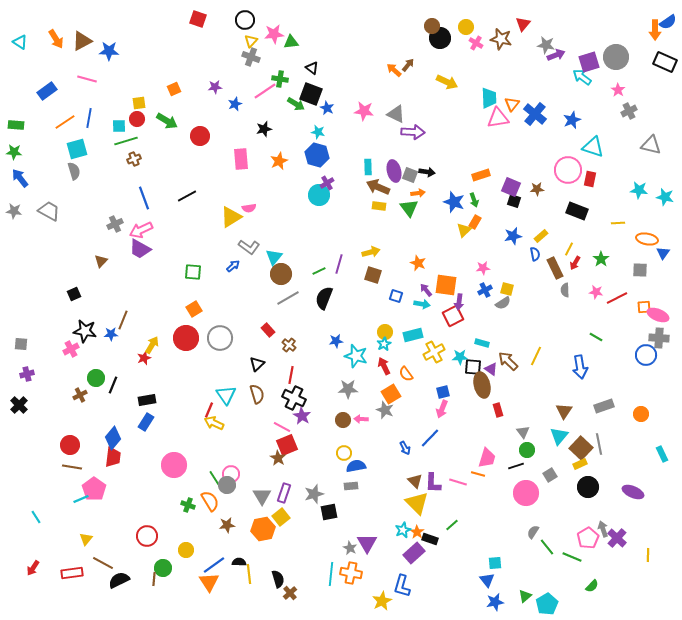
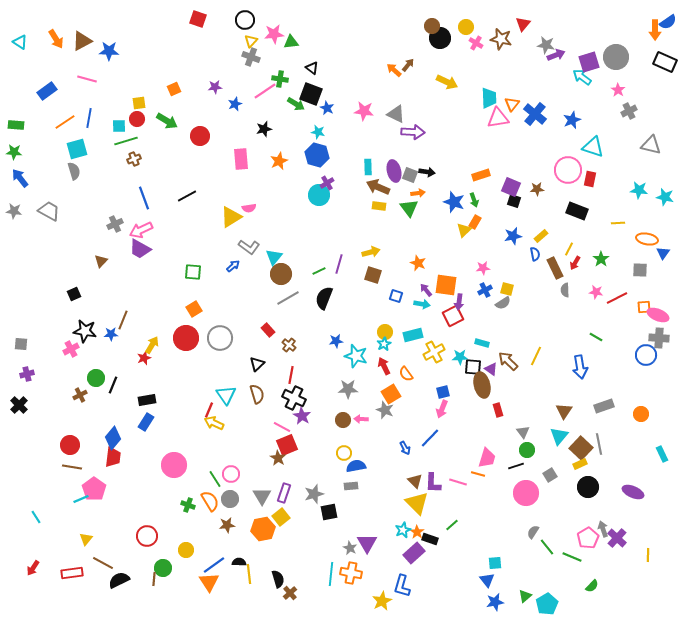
gray circle at (227, 485): moved 3 px right, 14 px down
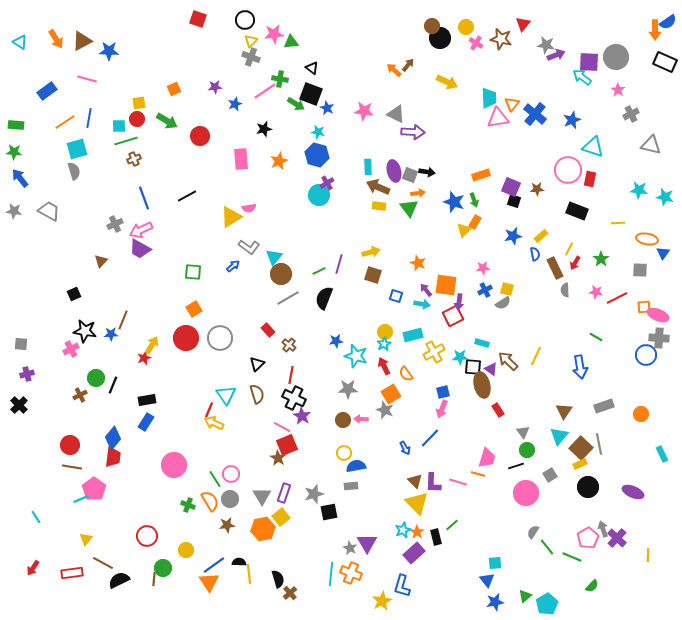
purple square at (589, 62): rotated 20 degrees clockwise
gray cross at (629, 111): moved 2 px right, 3 px down
red rectangle at (498, 410): rotated 16 degrees counterclockwise
black rectangle at (430, 539): moved 6 px right, 2 px up; rotated 56 degrees clockwise
orange cross at (351, 573): rotated 10 degrees clockwise
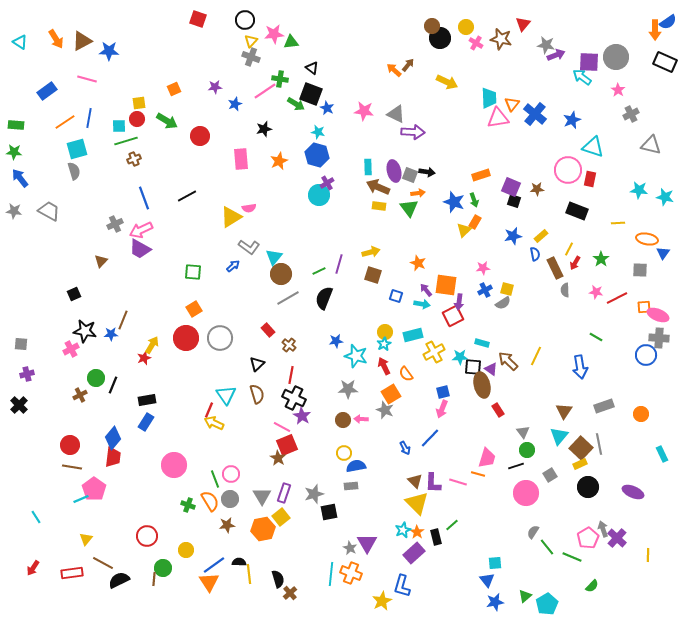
green line at (215, 479): rotated 12 degrees clockwise
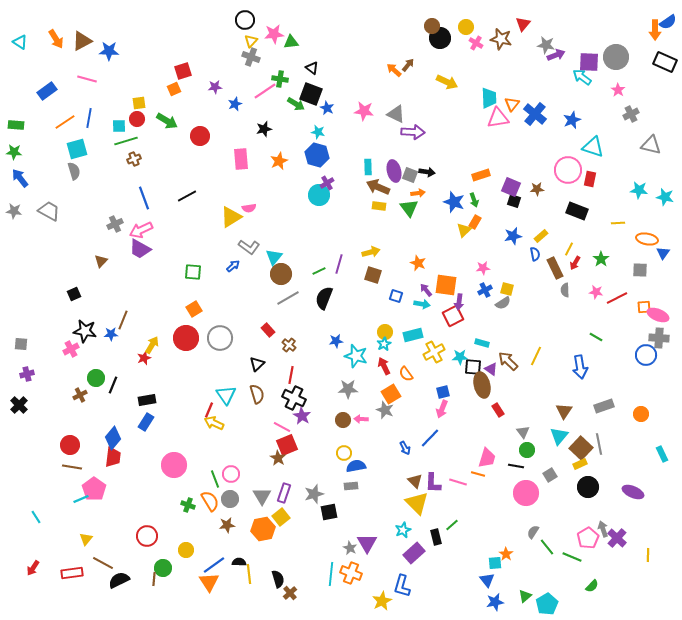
red square at (198, 19): moved 15 px left, 52 px down; rotated 36 degrees counterclockwise
black line at (516, 466): rotated 28 degrees clockwise
orange star at (417, 532): moved 89 px right, 22 px down
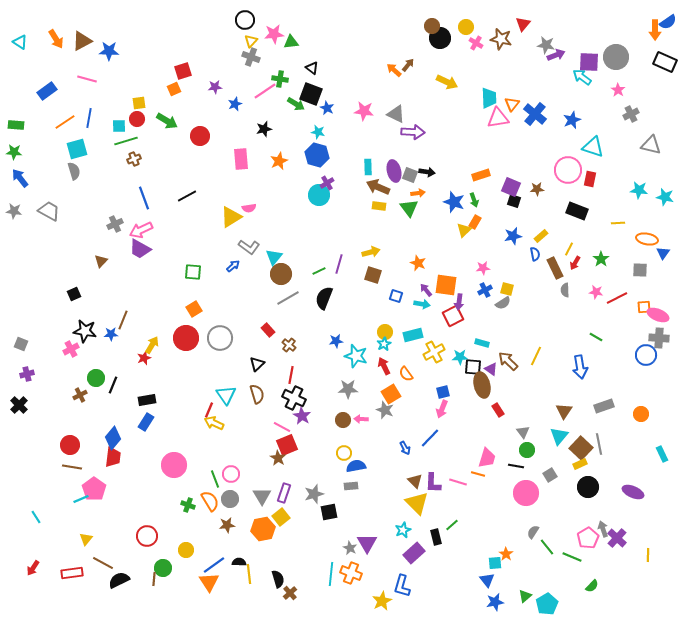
gray square at (21, 344): rotated 16 degrees clockwise
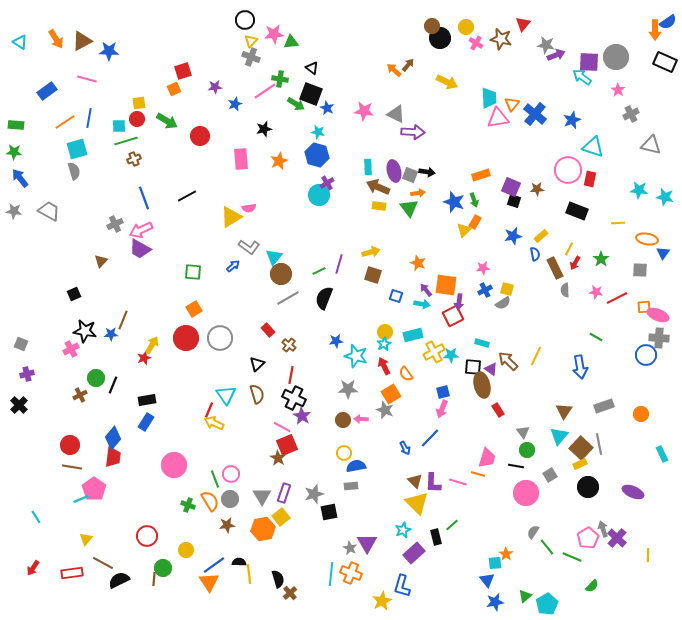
cyan star at (460, 357): moved 9 px left, 2 px up
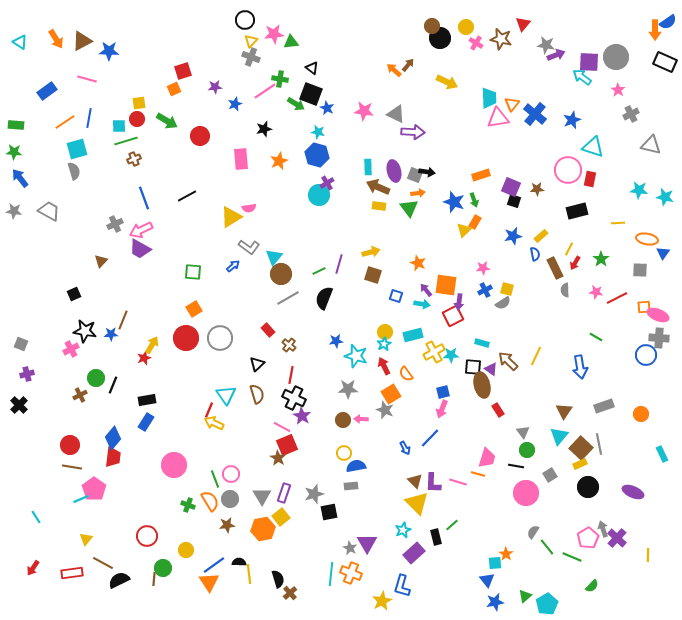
gray square at (410, 175): moved 5 px right
black rectangle at (577, 211): rotated 35 degrees counterclockwise
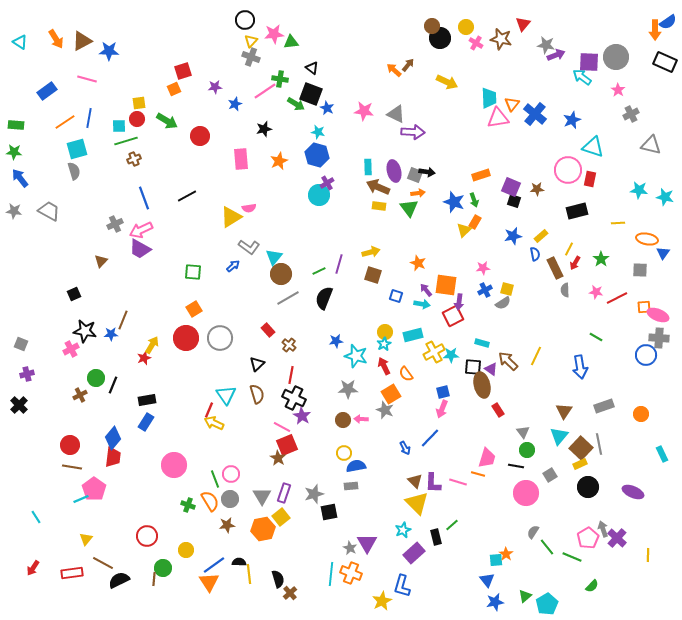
cyan square at (495, 563): moved 1 px right, 3 px up
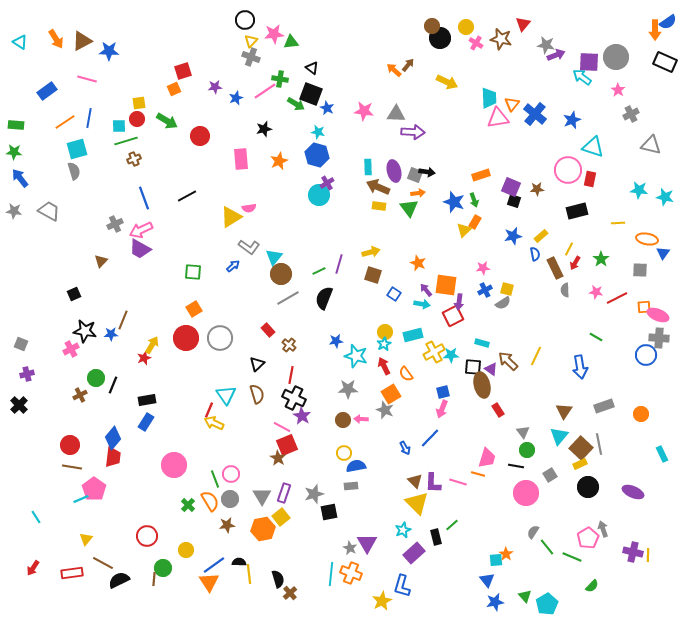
blue star at (235, 104): moved 1 px right, 6 px up
gray triangle at (396, 114): rotated 24 degrees counterclockwise
blue square at (396, 296): moved 2 px left, 2 px up; rotated 16 degrees clockwise
green cross at (188, 505): rotated 24 degrees clockwise
purple cross at (617, 538): moved 16 px right, 14 px down; rotated 30 degrees counterclockwise
green triangle at (525, 596): rotated 32 degrees counterclockwise
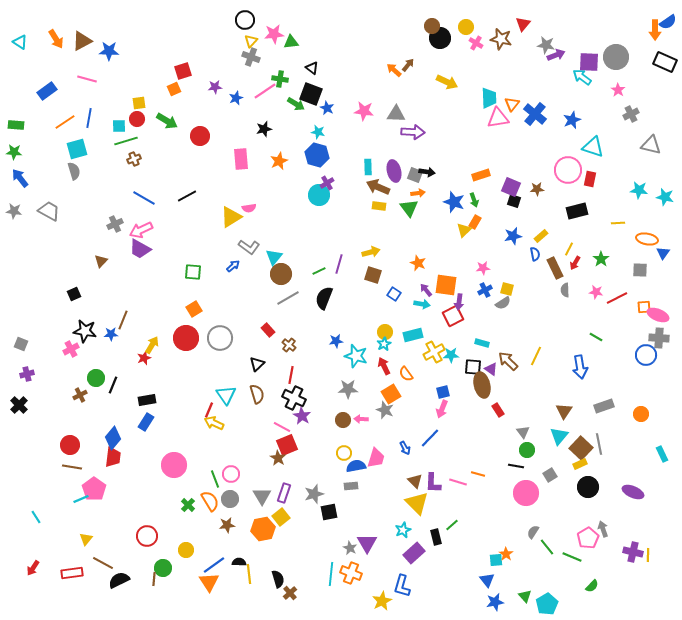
blue line at (144, 198): rotated 40 degrees counterclockwise
pink trapezoid at (487, 458): moved 111 px left
